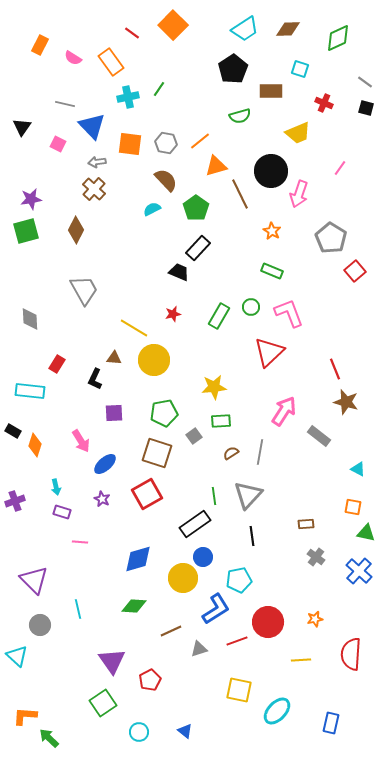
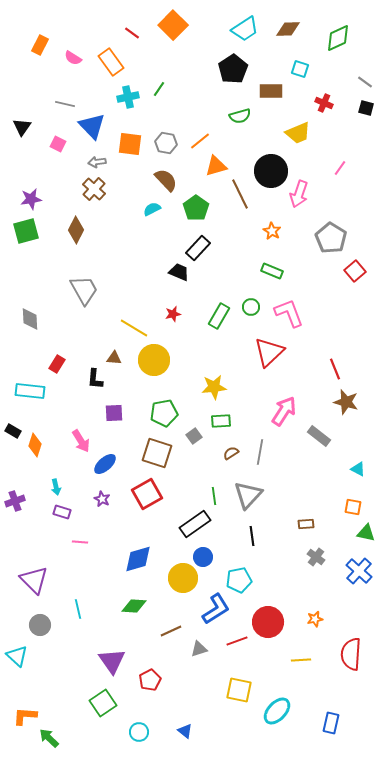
black L-shape at (95, 379): rotated 20 degrees counterclockwise
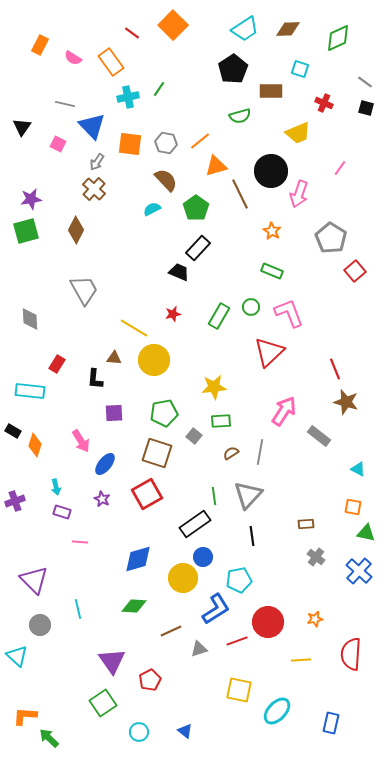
gray arrow at (97, 162): rotated 48 degrees counterclockwise
gray square at (194, 436): rotated 14 degrees counterclockwise
blue ellipse at (105, 464): rotated 10 degrees counterclockwise
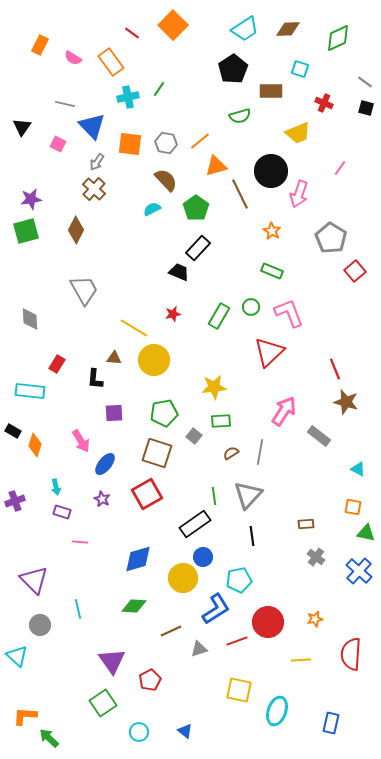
cyan ellipse at (277, 711): rotated 24 degrees counterclockwise
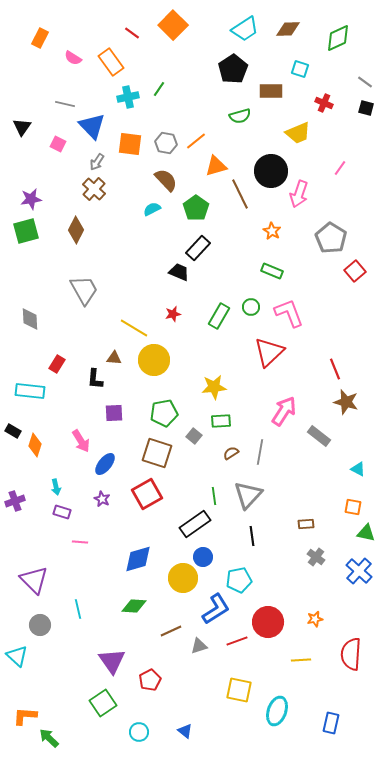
orange rectangle at (40, 45): moved 7 px up
orange line at (200, 141): moved 4 px left
gray triangle at (199, 649): moved 3 px up
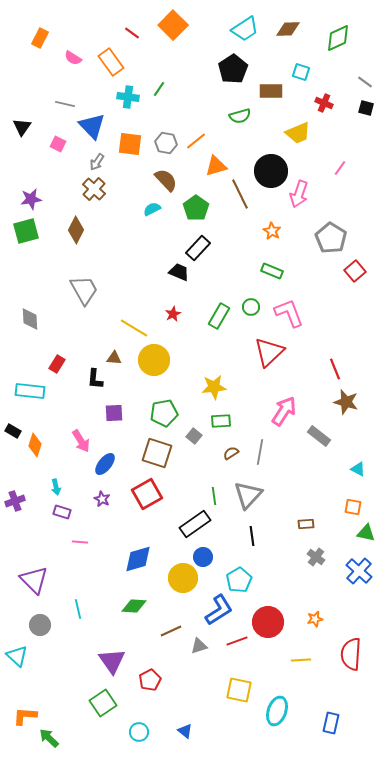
cyan square at (300, 69): moved 1 px right, 3 px down
cyan cross at (128, 97): rotated 20 degrees clockwise
red star at (173, 314): rotated 14 degrees counterclockwise
cyan pentagon at (239, 580): rotated 20 degrees counterclockwise
blue L-shape at (216, 609): moved 3 px right, 1 px down
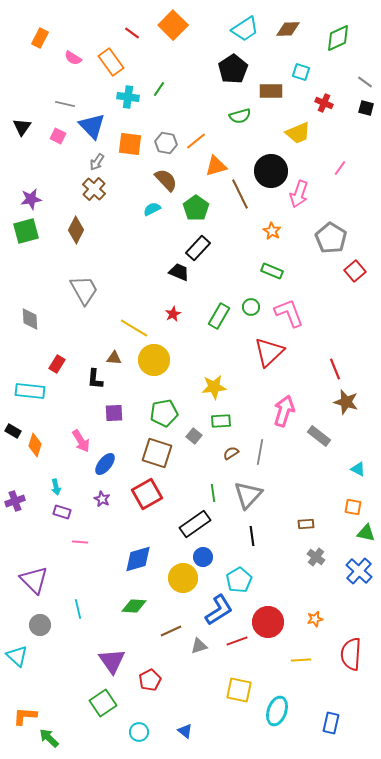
pink square at (58, 144): moved 8 px up
pink arrow at (284, 411): rotated 16 degrees counterclockwise
green line at (214, 496): moved 1 px left, 3 px up
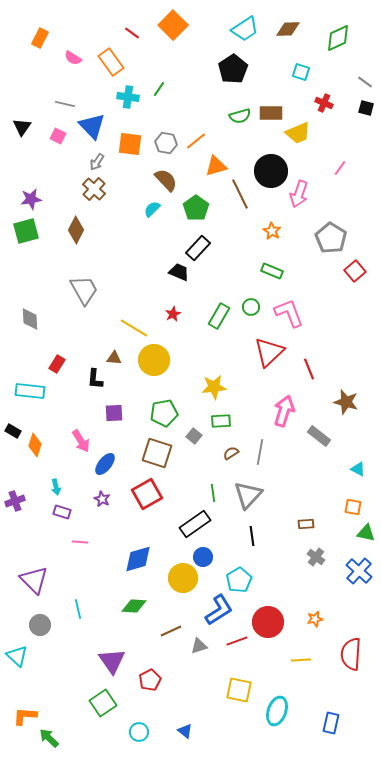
brown rectangle at (271, 91): moved 22 px down
cyan semicircle at (152, 209): rotated 18 degrees counterclockwise
red line at (335, 369): moved 26 px left
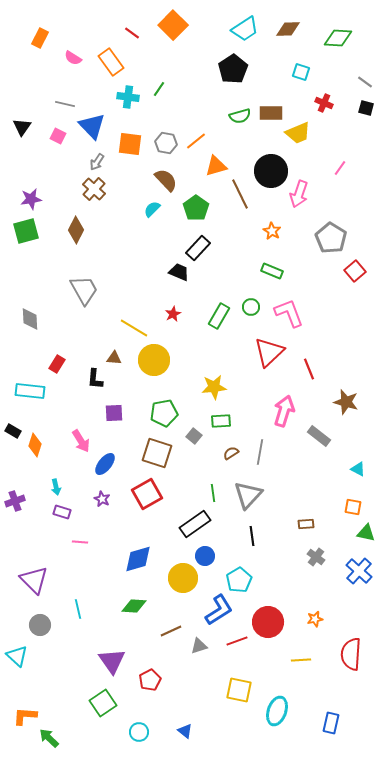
green diamond at (338, 38): rotated 28 degrees clockwise
blue circle at (203, 557): moved 2 px right, 1 px up
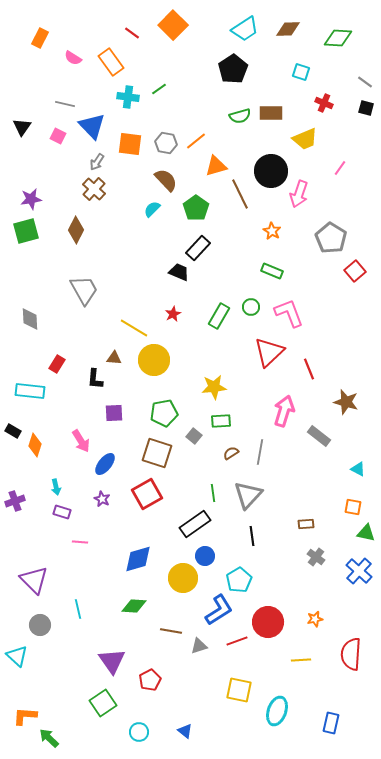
green line at (159, 89): rotated 21 degrees clockwise
yellow trapezoid at (298, 133): moved 7 px right, 6 px down
brown line at (171, 631): rotated 35 degrees clockwise
